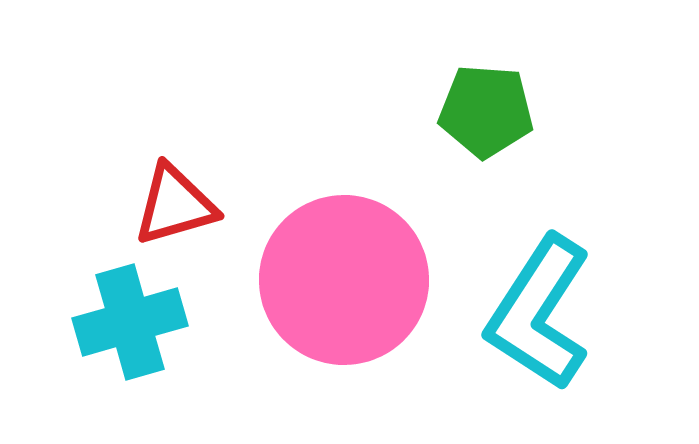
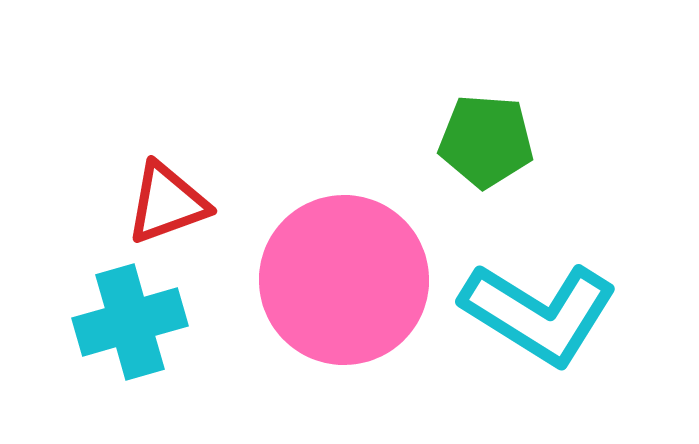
green pentagon: moved 30 px down
red triangle: moved 8 px left, 2 px up; rotated 4 degrees counterclockwise
cyan L-shape: rotated 91 degrees counterclockwise
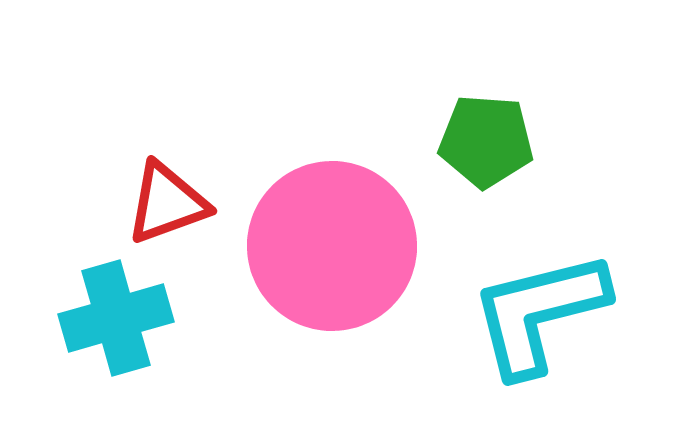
pink circle: moved 12 px left, 34 px up
cyan L-shape: rotated 134 degrees clockwise
cyan cross: moved 14 px left, 4 px up
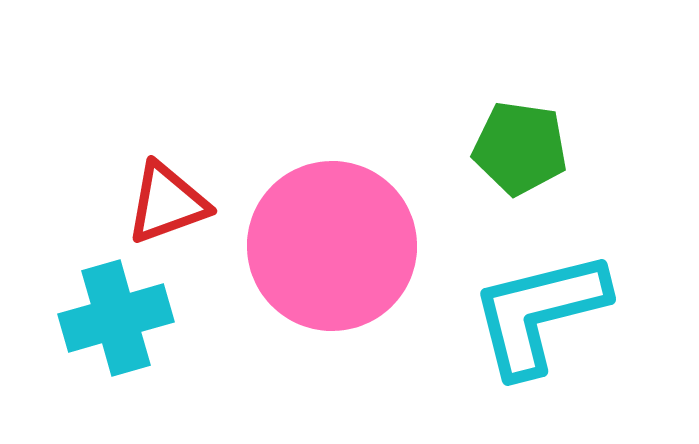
green pentagon: moved 34 px right, 7 px down; rotated 4 degrees clockwise
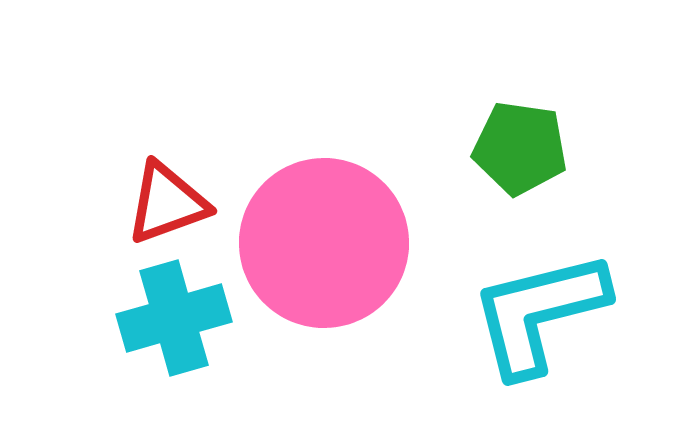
pink circle: moved 8 px left, 3 px up
cyan cross: moved 58 px right
